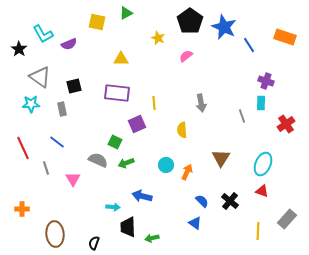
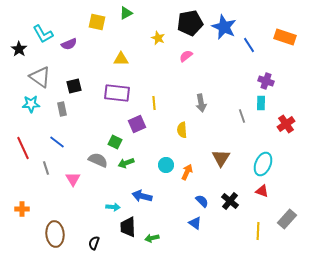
black pentagon at (190, 21): moved 2 px down; rotated 25 degrees clockwise
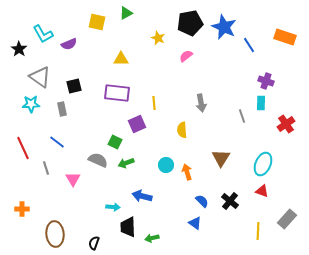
orange arrow at (187, 172): rotated 42 degrees counterclockwise
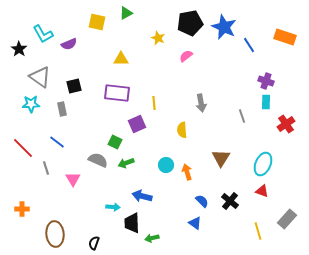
cyan rectangle at (261, 103): moved 5 px right, 1 px up
red line at (23, 148): rotated 20 degrees counterclockwise
black trapezoid at (128, 227): moved 4 px right, 4 px up
yellow line at (258, 231): rotated 18 degrees counterclockwise
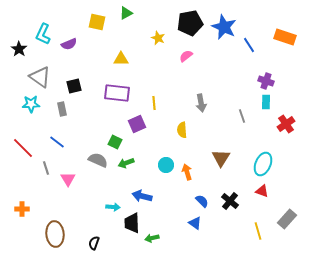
cyan L-shape at (43, 34): rotated 55 degrees clockwise
pink triangle at (73, 179): moved 5 px left
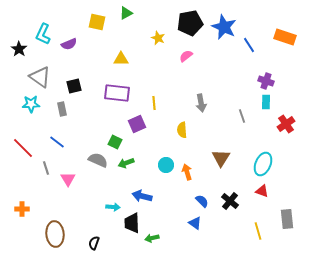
gray rectangle at (287, 219): rotated 48 degrees counterclockwise
